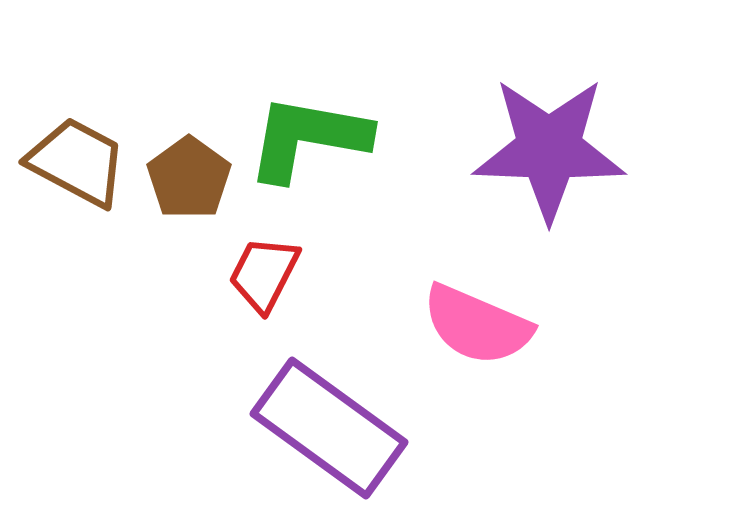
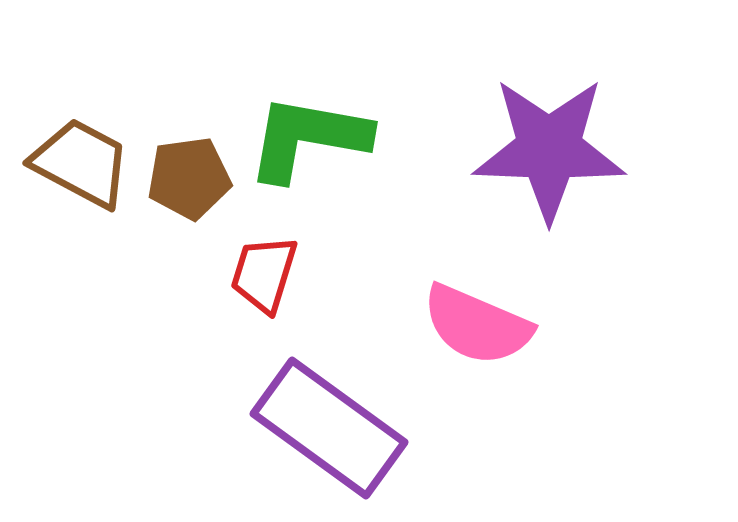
brown trapezoid: moved 4 px right, 1 px down
brown pentagon: rotated 28 degrees clockwise
red trapezoid: rotated 10 degrees counterclockwise
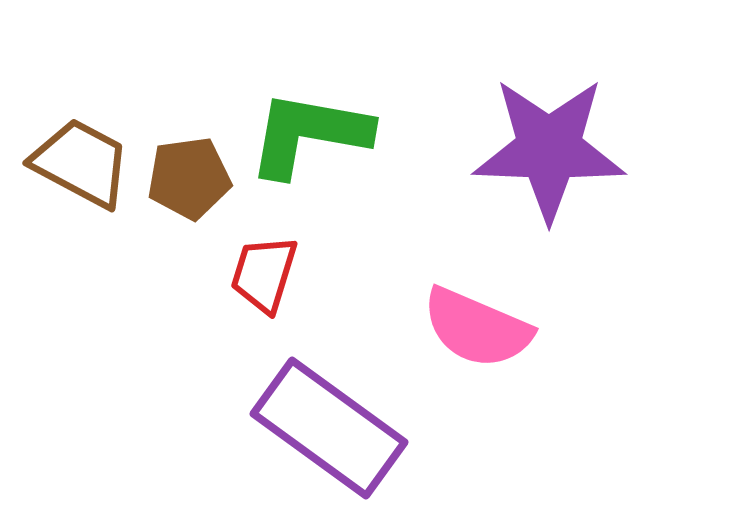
green L-shape: moved 1 px right, 4 px up
pink semicircle: moved 3 px down
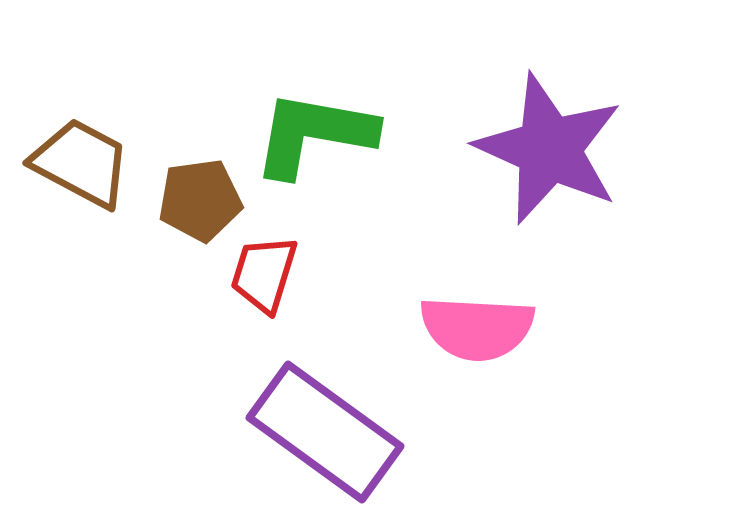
green L-shape: moved 5 px right
purple star: rotated 22 degrees clockwise
brown pentagon: moved 11 px right, 22 px down
pink semicircle: rotated 20 degrees counterclockwise
purple rectangle: moved 4 px left, 4 px down
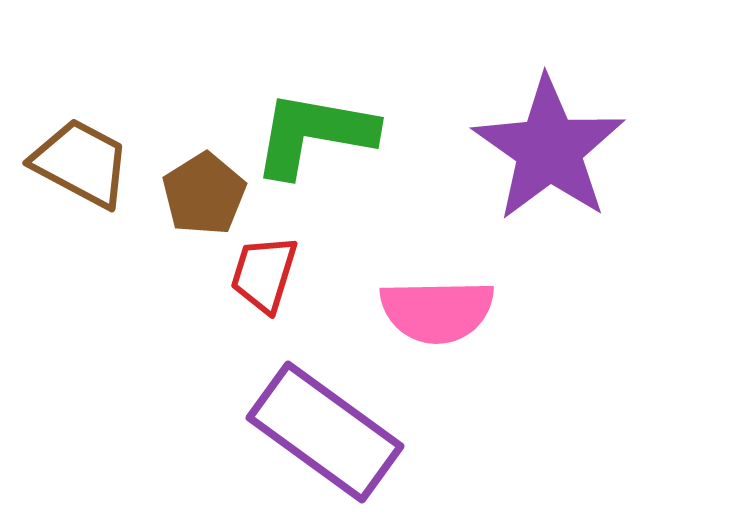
purple star: rotated 11 degrees clockwise
brown pentagon: moved 4 px right, 6 px up; rotated 24 degrees counterclockwise
pink semicircle: moved 40 px left, 17 px up; rotated 4 degrees counterclockwise
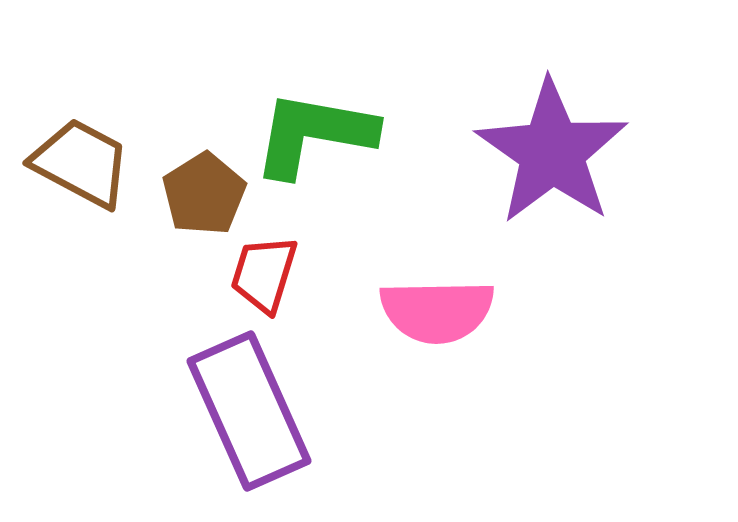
purple star: moved 3 px right, 3 px down
purple rectangle: moved 76 px left, 21 px up; rotated 30 degrees clockwise
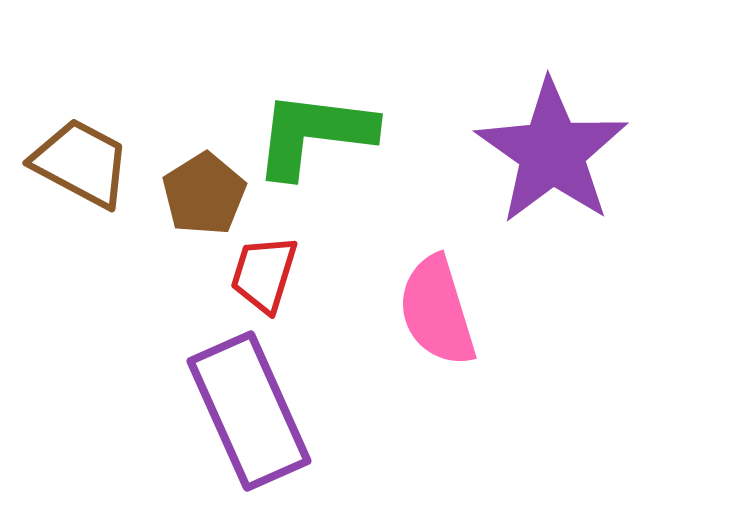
green L-shape: rotated 3 degrees counterclockwise
pink semicircle: rotated 74 degrees clockwise
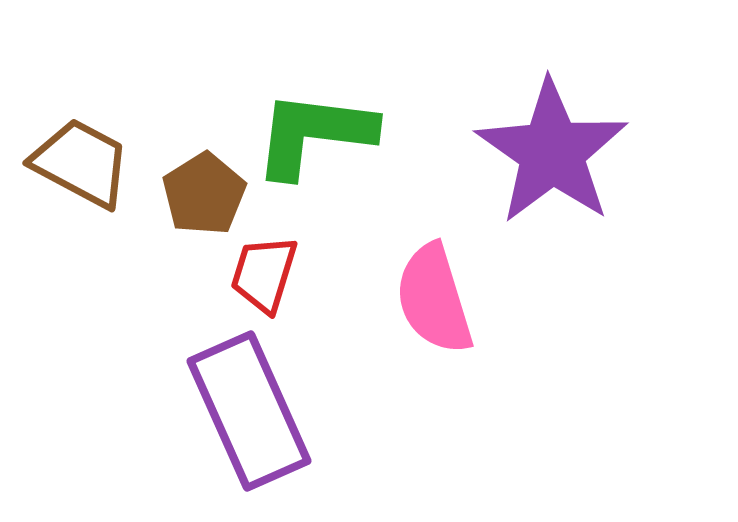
pink semicircle: moved 3 px left, 12 px up
